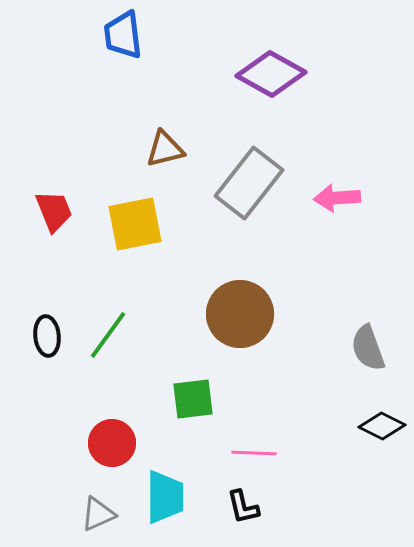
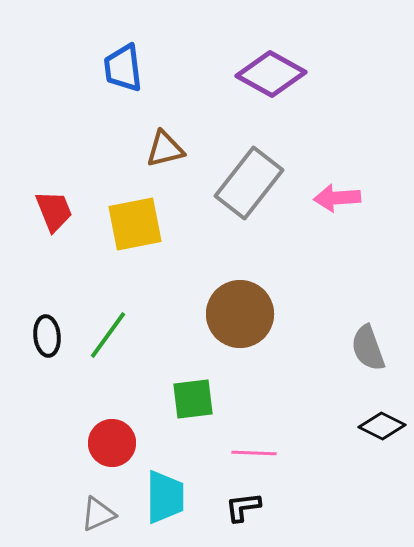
blue trapezoid: moved 33 px down
black L-shape: rotated 96 degrees clockwise
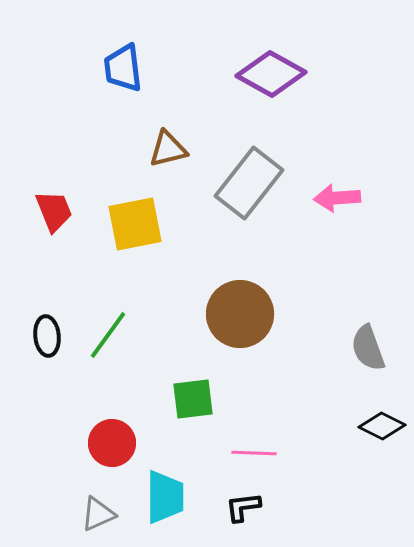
brown triangle: moved 3 px right
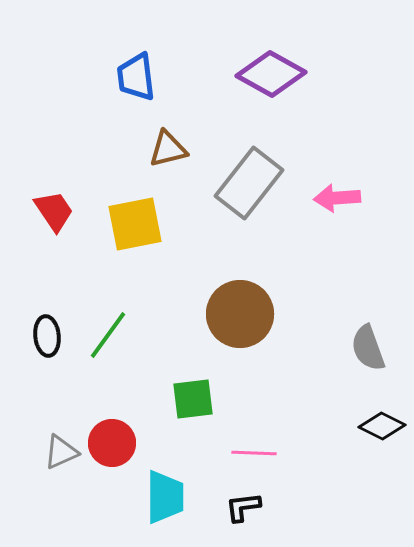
blue trapezoid: moved 13 px right, 9 px down
red trapezoid: rotated 12 degrees counterclockwise
gray triangle: moved 37 px left, 62 px up
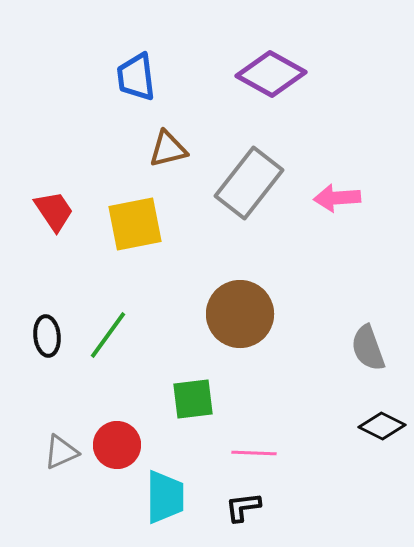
red circle: moved 5 px right, 2 px down
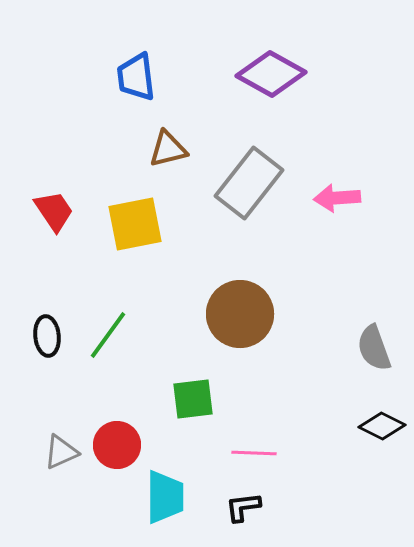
gray semicircle: moved 6 px right
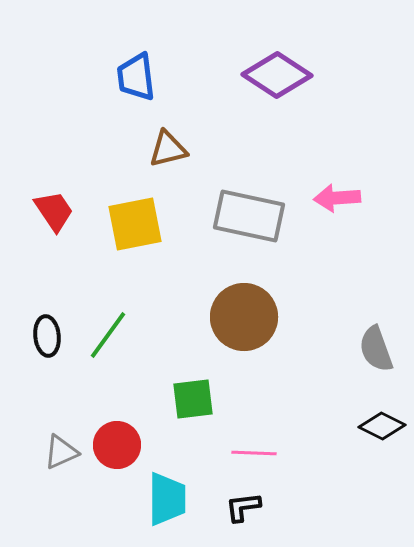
purple diamond: moved 6 px right, 1 px down; rotated 4 degrees clockwise
gray rectangle: moved 33 px down; rotated 64 degrees clockwise
brown circle: moved 4 px right, 3 px down
gray semicircle: moved 2 px right, 1 px down
cyan trapezoid: moved 2 px right, 2 px down
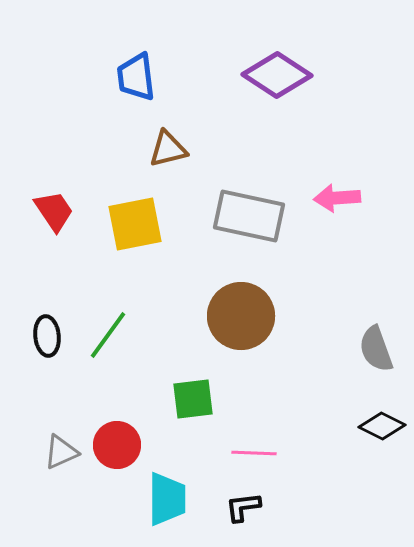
brown circle: moved 3 px left, 1 px up
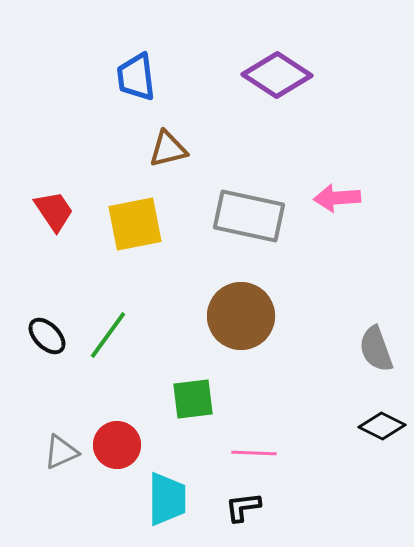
black ellipse: rotated 39 degrees counterclockwise
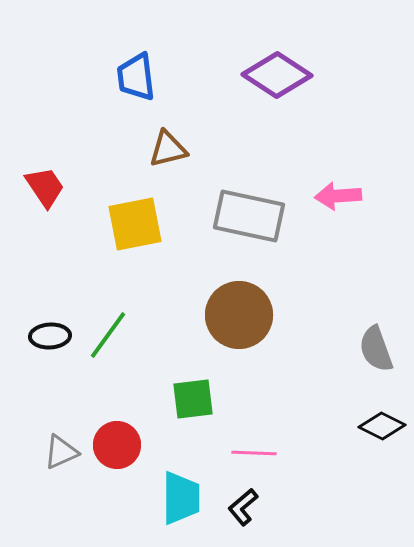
pink arrow: moved 1 px right, 2 px up
red trapezoid: moved 9 px left, 24 px up
brown circle: moved 2 px left, 1 px up
black ellipse: moved 3 px right; rotated 48 degrees counterclockwise
cyan trapezoid: moved 14 px right, 1 px up
black L-shape: rotated 33 degrees counterclockwise
